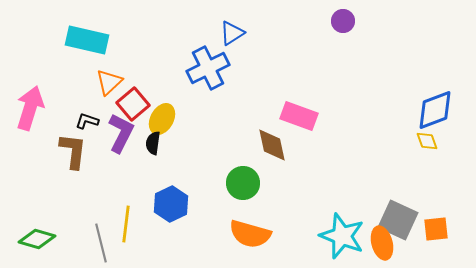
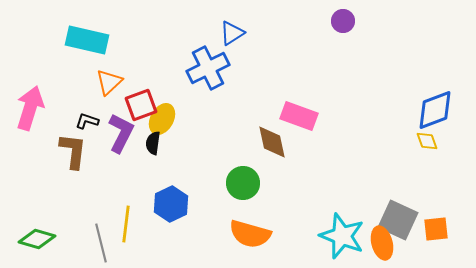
red square: moved 8 px right, 1 px down; rotated 20 degrees clockwise
brown diamond: moved 3 px up
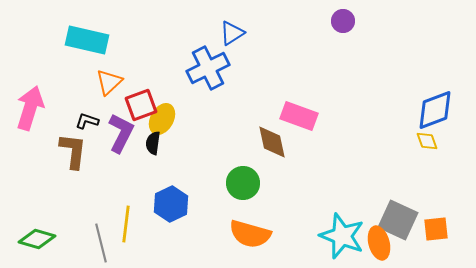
orange ellipse: moved 3 px left
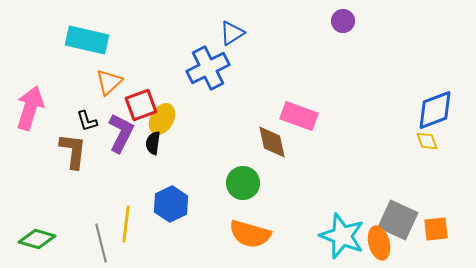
black L-shape: rotated 125 degrees counterclockwise
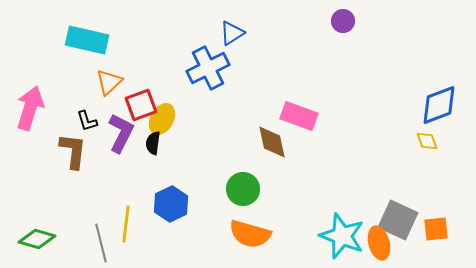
blue diamond: moved 4 px right, 5 px up
green circle: moved 6 px down
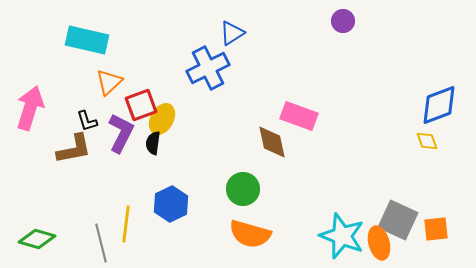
brown L-shape: moved 1 px right, 2 px up; rotated 72 degrees clockwise
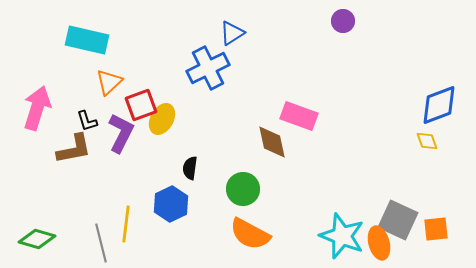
pink arrow: moved 7 px right
black semicircle: moved 37 px right, 25 px down
orange semicircle: rotated 12 degrees clockwise
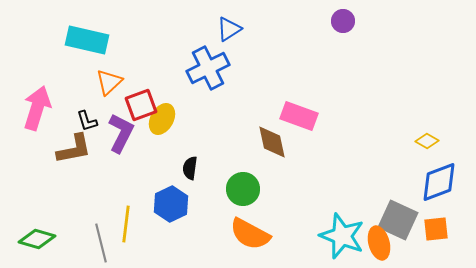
blue triangle: moved 3 px left, 4 px up
blue diamond: moved 77 px down
yellow diamond: rotated 40 degrees counterclockwise
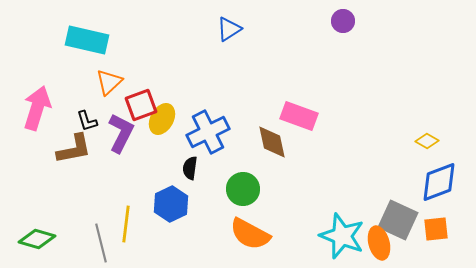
blue cross: moved 64 px down
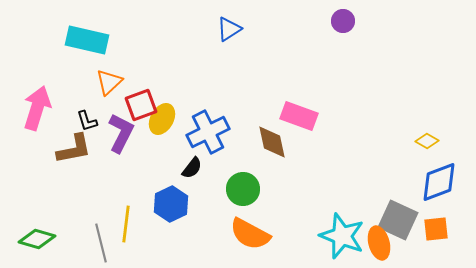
black semicircle: moved 2 px right; rotated 150 degrees counterclockwise
